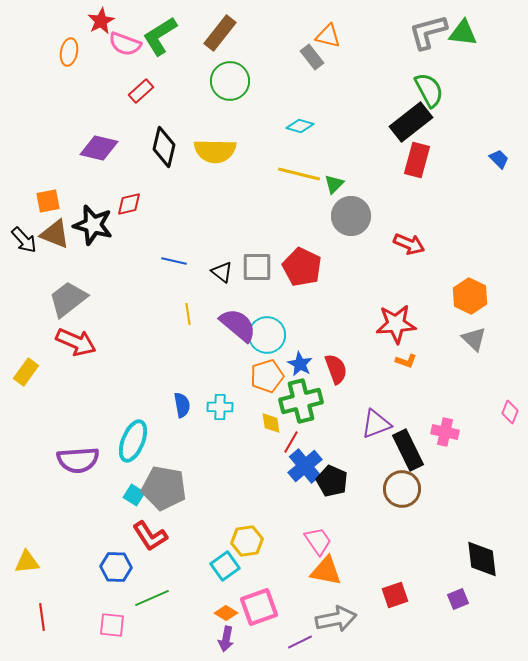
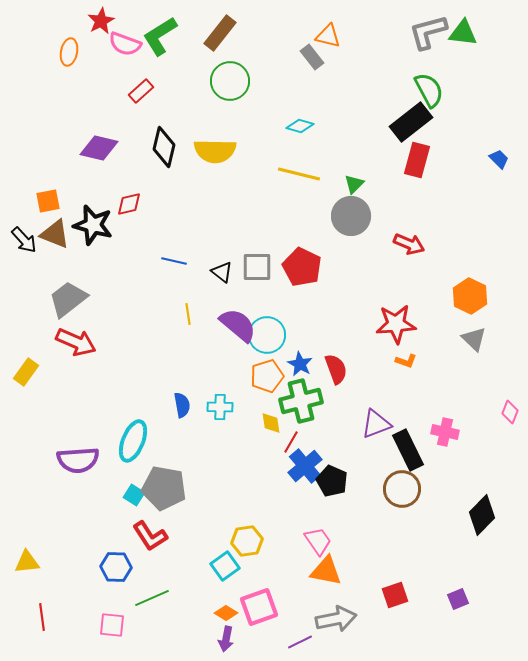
green triangle at (334, 184): moved 20 px right
black diamond at (482, 559): moved 44 px up; rotated 51 degrees clockwise
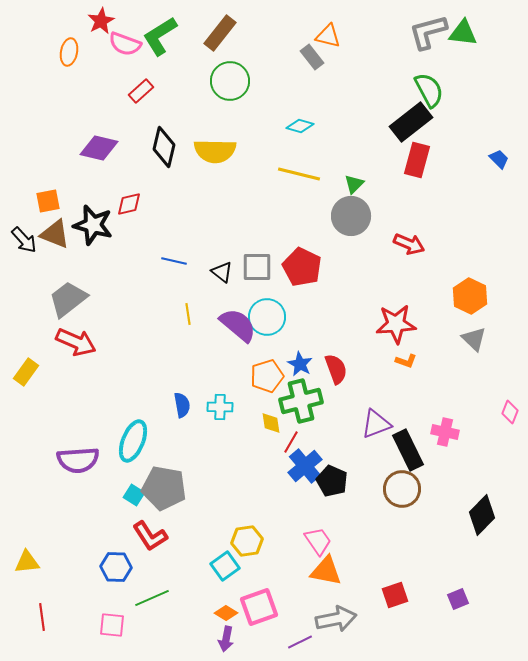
cyan circle at (267, 335): moved 18 px up
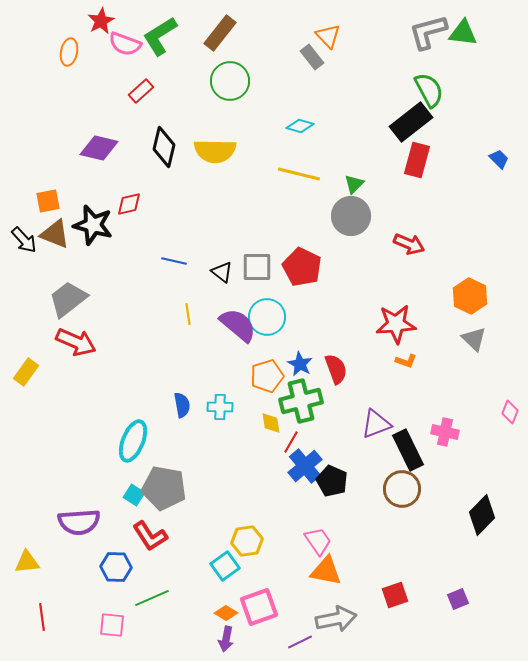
orange triangle at (328, 36): rotated 32 degrees clockwise
purple semicircle at (78, 460): moved 1 px right, 62 px down
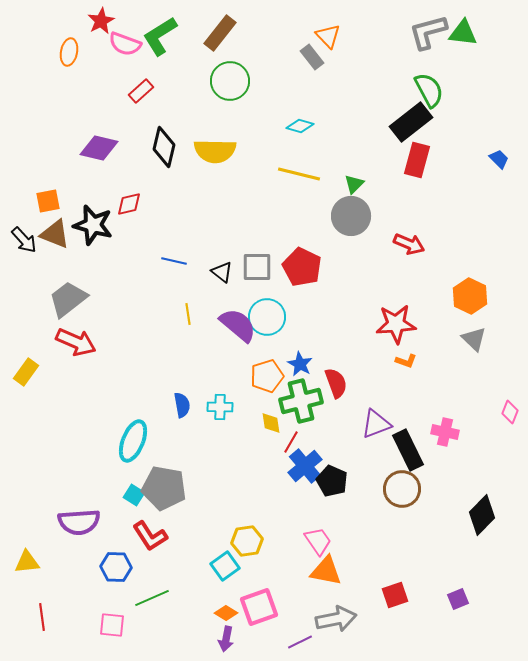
red semicircle at (336, 369): moved 14 px down
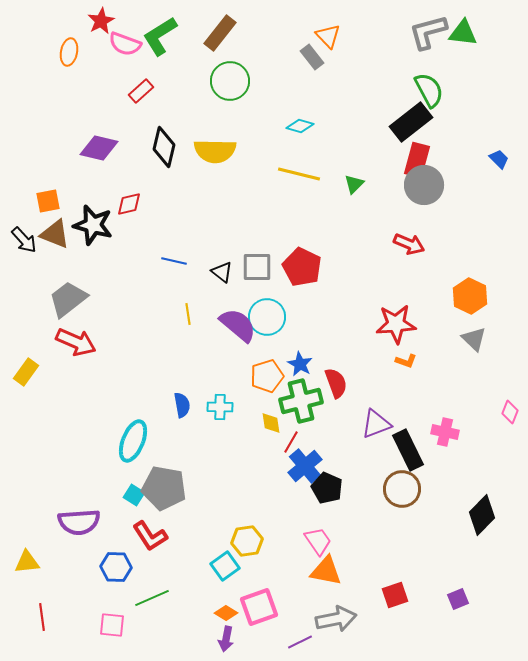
gray circle at (351, 216): moved 73 px right, 31 px up
black pentagon at (332, 481): moved 5 px left, 7 px down
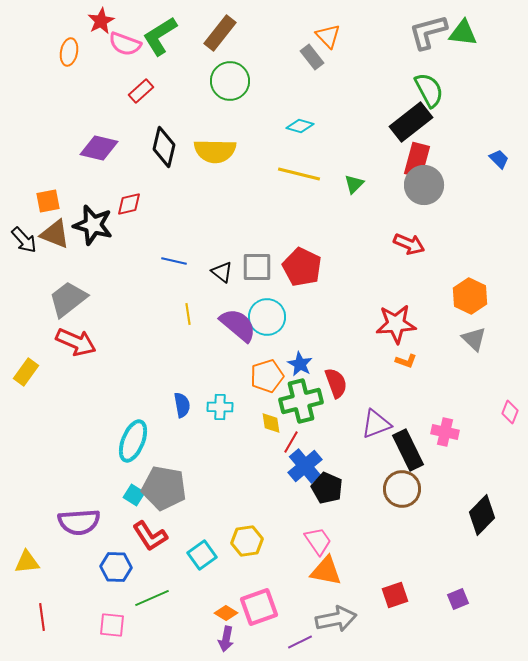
cyan square at (225, 566): moved 23 px left, 11 px up
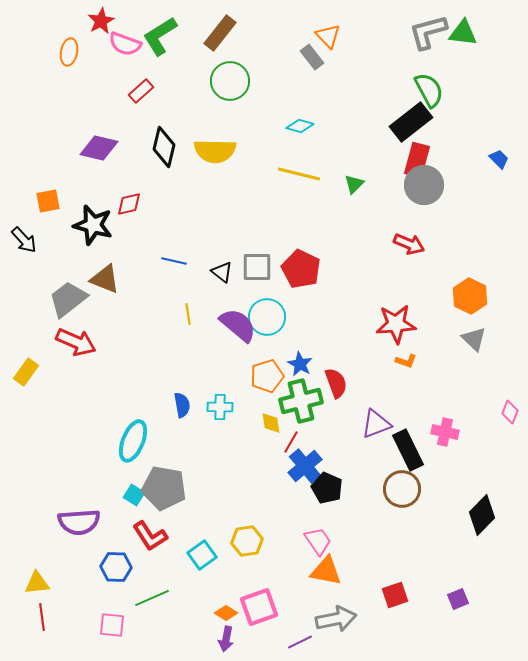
brown triangle at (55, 234): moved 50 px right, 45 px down
red pentagon at (302, 267): moved 1 px left, 2 px down
yellow triangle at (27, 562): moved 10 px right, 21 px down
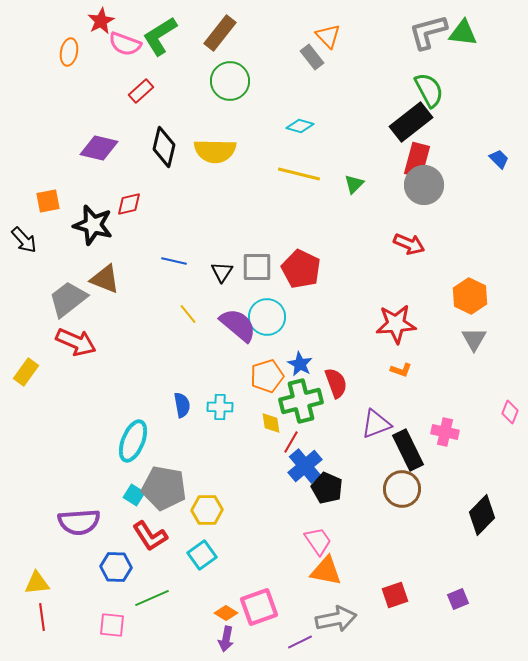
black triangle at (222, 272): rotated 25 degrees clockwise
yellow line at (188, 314): rotated 30 degrees counterclockwise
gray triangle at (474, 339): rotated 16 degrees clockwise
orange L-shape at (406, 361): moved 5 px left, 9 px down
yellow hexagon at (247, 541): moved 40 px left, 31 px up; rotated 8 degrees clockwise
